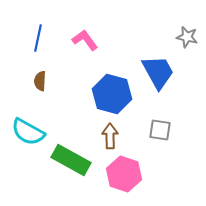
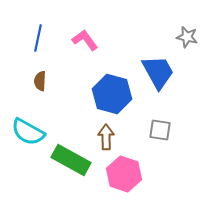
brown arrow: moved 4 px left, 1 px down
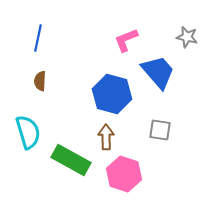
pink L-shape: moved 41 px right; rotated 76 degrees counterclockwise
blue trapezoid: rotated 12 degrees counterclockwise
cyan semicircle: rotated 136 degrees counterclockwise
